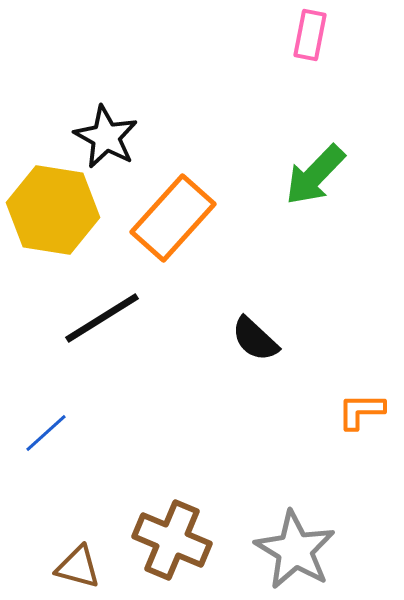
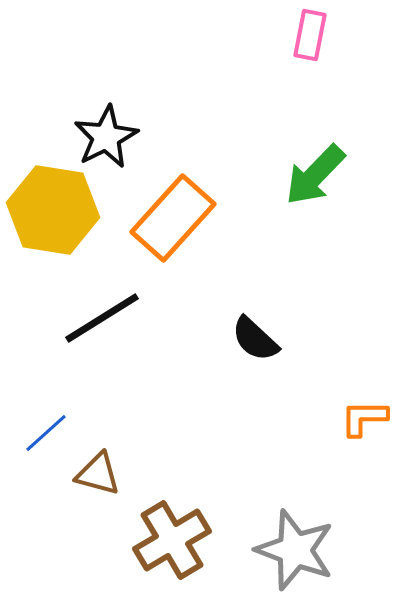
black star: rotated 16 degrees clockwise
orange L-shape: moved 3 px right, 7 px down
brown cross: rotated 36 degrees clockwise
gray star: rotated 10 degrees counterclockwise
brown triangle: moved 20 px right, 93 px up
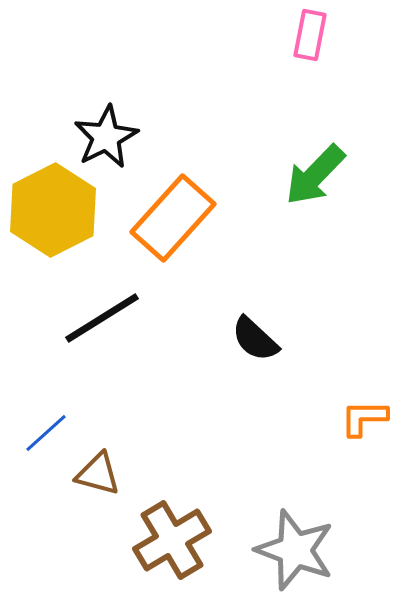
yellow hexagon: rotated 24 degrees clockwise
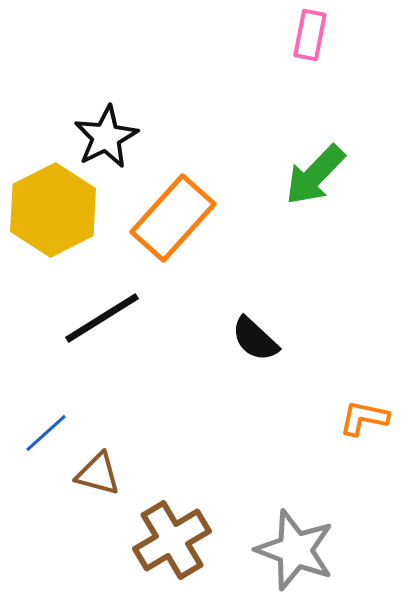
orange L-shape: rotated 12 degrees clockwise
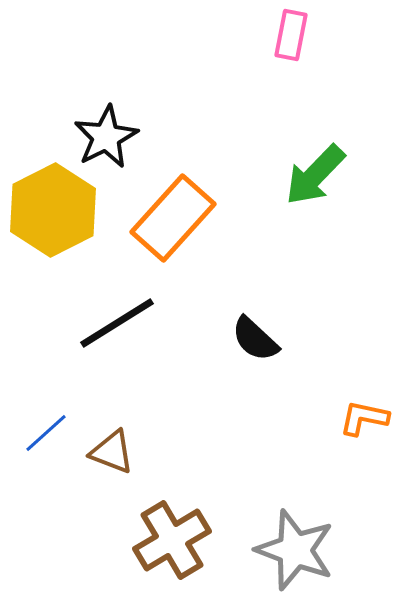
pink rectangle: moved 19 px left
black line: moved 15 px right, 5 px down
brown triangle: moved 14 px right, 22 px up; rotated 6 degrees clockwise
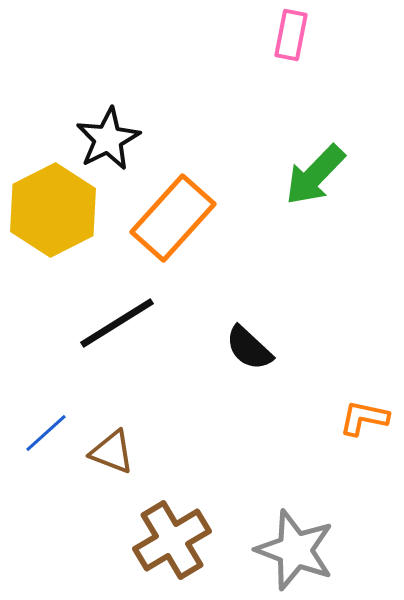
black star: moved 2 px right, 2 px down
black semicircle: moved 6 px left, 9 px down
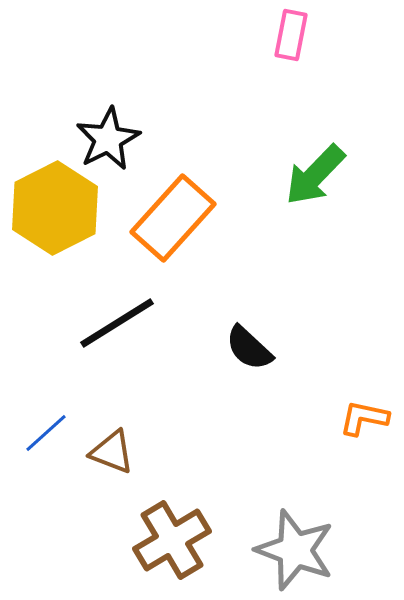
yellow hexagon: moved 2 px right, 2 px up
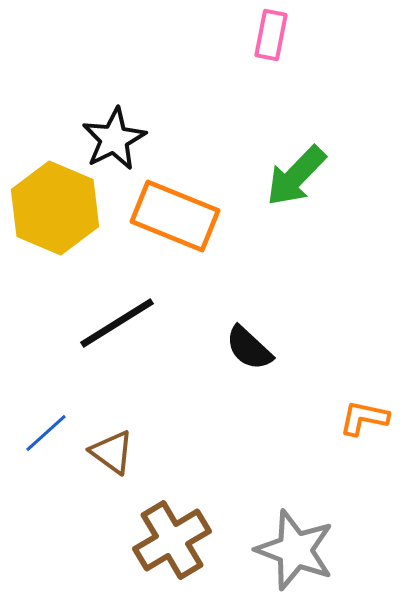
pink rectangle: moved 20 px left
black star: moved 6 px right
green arrow: moved 19 px left, 1 px down
yellow hexagon: rotated 10 degrees counterclockwise
orange rectangle: moved 2 px right, 2 px up; rotated 70 degrees clockwise
brown triangle: rotated 15 degrees clockwise
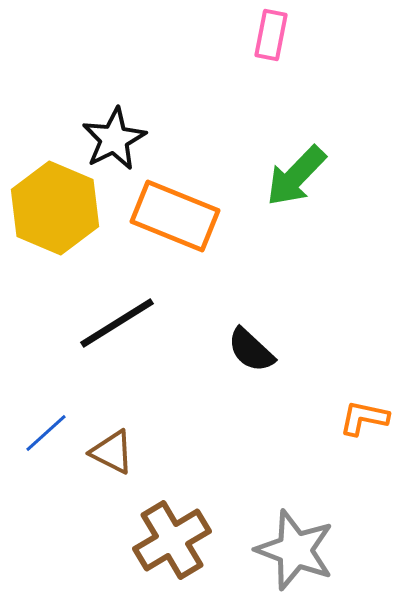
black semicircle: moved 2 px right, 2 px down
brown triangle: rotated 9 degrees counterclockwise
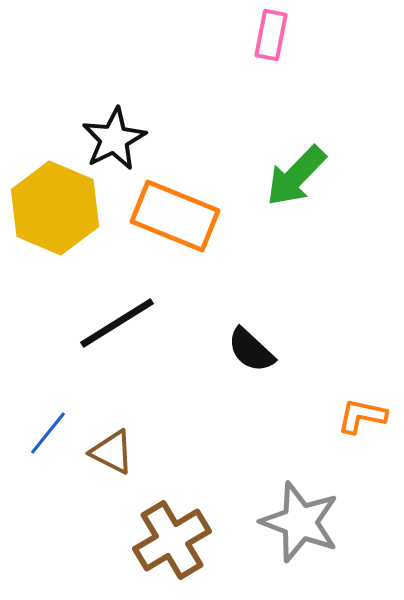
orange L-shape: moved 2 px left, 2 px up
blue line: moved 2 px right; rotated 9 degrees counterclockwise
gray star: moved 5 px right, 28 px up
